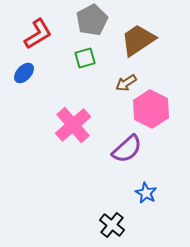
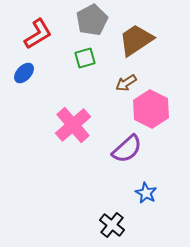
brown trapezoid: moved 2 px left
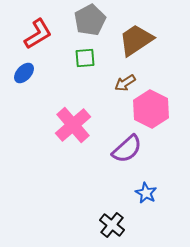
gray pentagon: moved 2 px left
green square: rotated 10 degrees clockwise
brown arrow: moved 1 px left
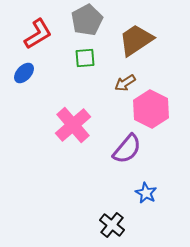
gray pentagon: moved 3 px left
purple semicircle: rotated 8 degrees counterclockwise
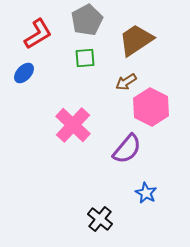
brown arrow: moved 1 px right, 1 px up
pink hexagon: moved 2 px up
pink cross: rotated 6 degrees counterclockwise
black cross: moved 12 px left, 6 px up
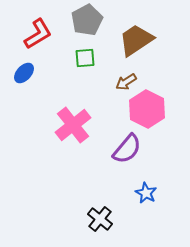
pink hexagon: moved 4 px left, 2 px down
pink cross: rotated 9 degrees clockwise
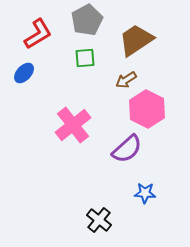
brown arrow: moved 2 px up
purple semicircle: rotated 8 degrees clockwise
blue star: moved 1 px left; rotated 25 degrees counterclockwise
black cross: moved 1 px left, 1 px down
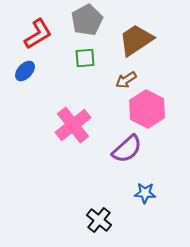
blue ellipse: moved 1 px right, 2 px up
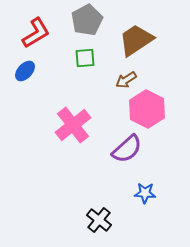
red L-shape: moved 2 px left, 1 px up
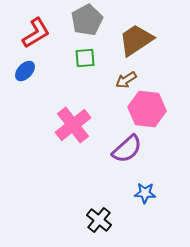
pink hexagon: rotated 21 degrees counterclockwise
